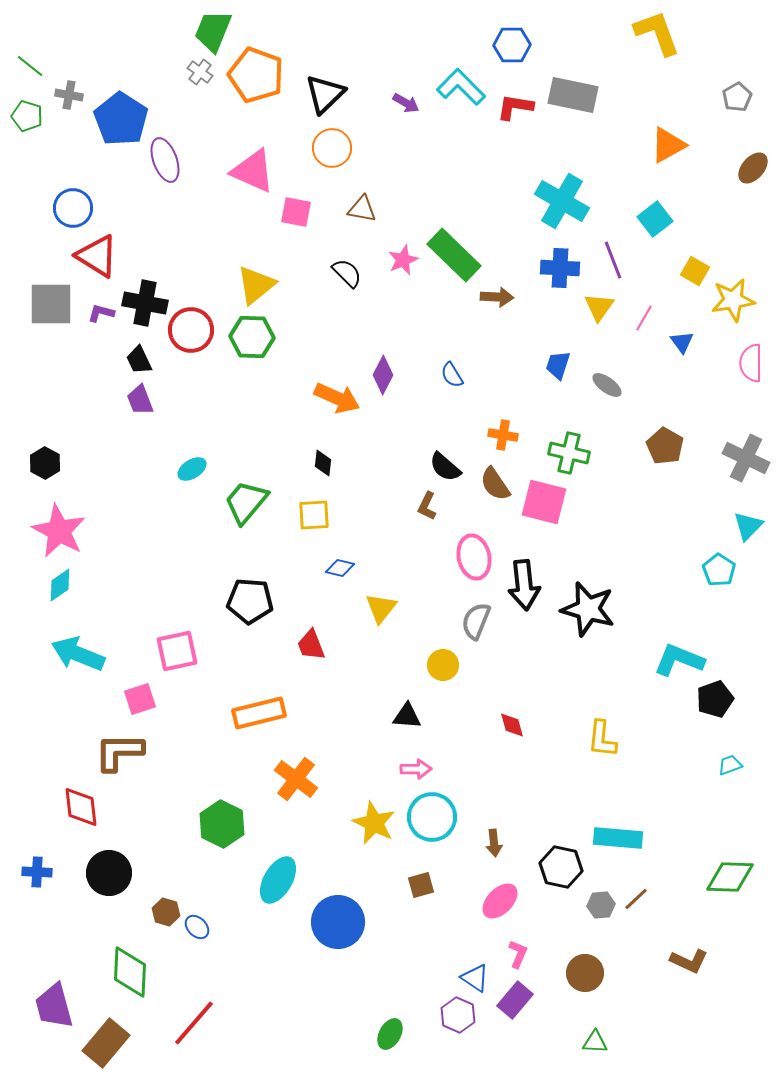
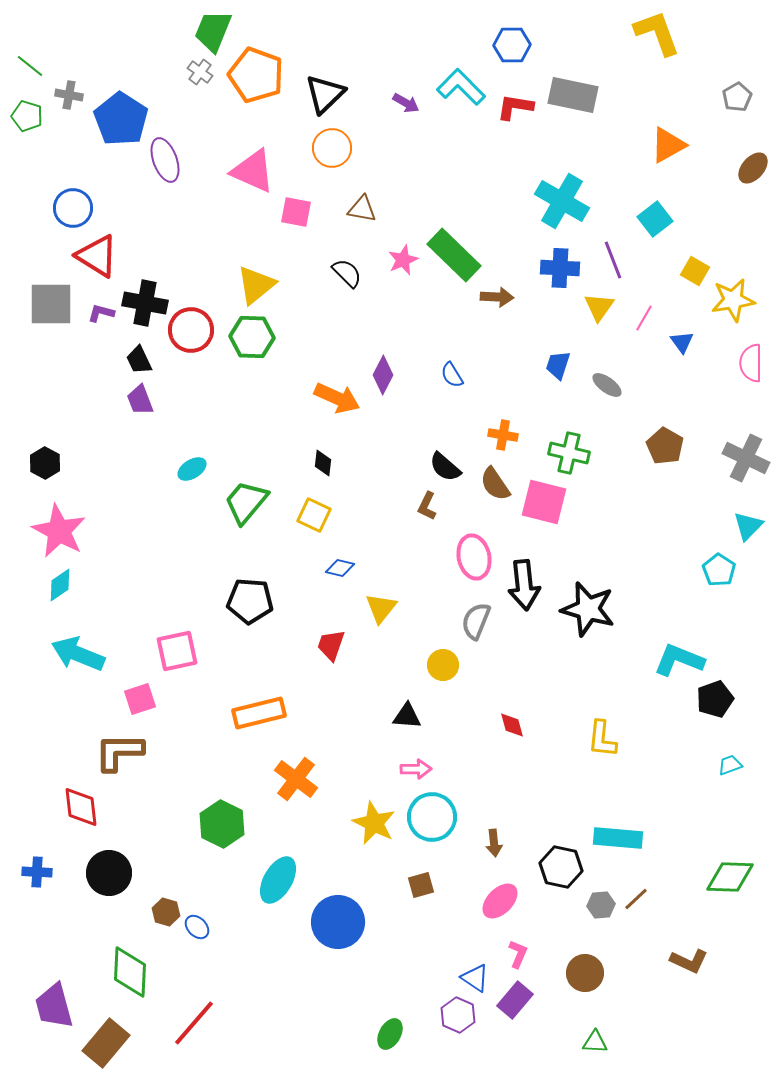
yellow square at (314, 515): rotated 28 degrees clockwise
red trapezoid at (311, 645): moved 20 px right; rotated 40 degrees clockwise
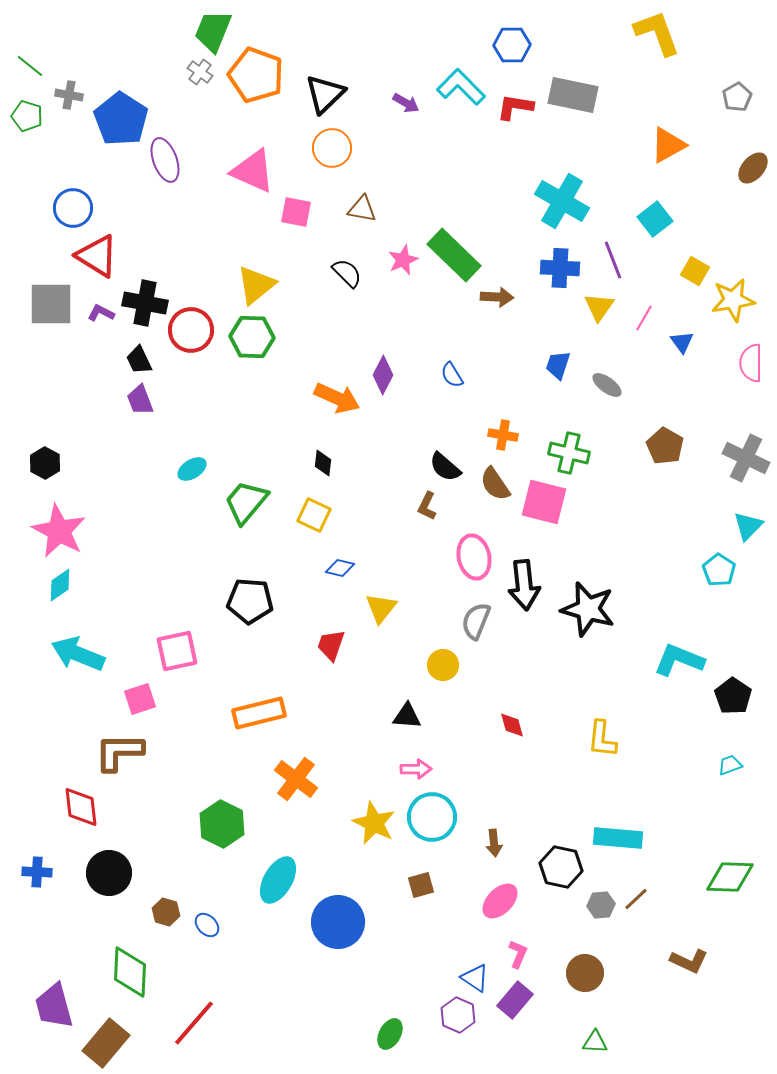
purple L-shape at (101, 313): rotated 12 degrees clockwise
black pentagon at (715, 699): moved 18 px right, 3 px up; rotated 18 degrees counterclockwise
blue ellipse at (197, 927): moved 10 px right, 2 px up
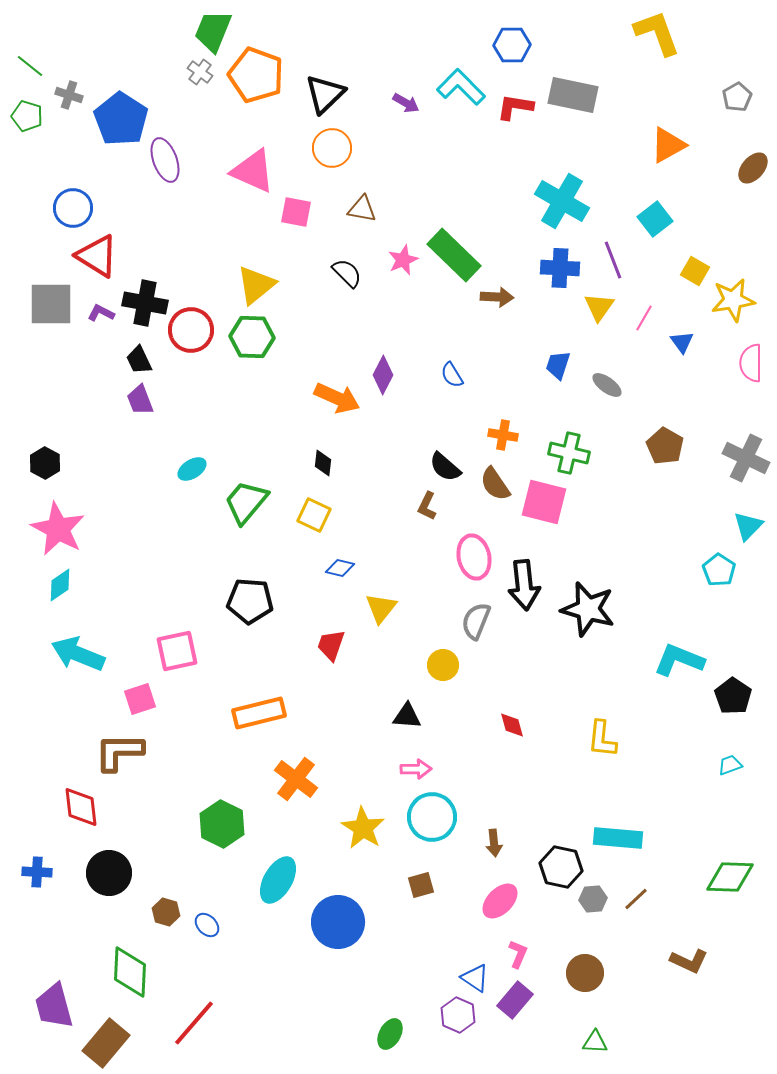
gray cross at (69, 95): rotated 8 degrees clockwise
pink star at (59, 531): moved 1 px left, 2 px up
yellow star at (374, 823): moved 11 px left, 5 px down; rotated 6 degrees clockwise
gray hexagon at (601, 905): moved 8 px left, 6 px up
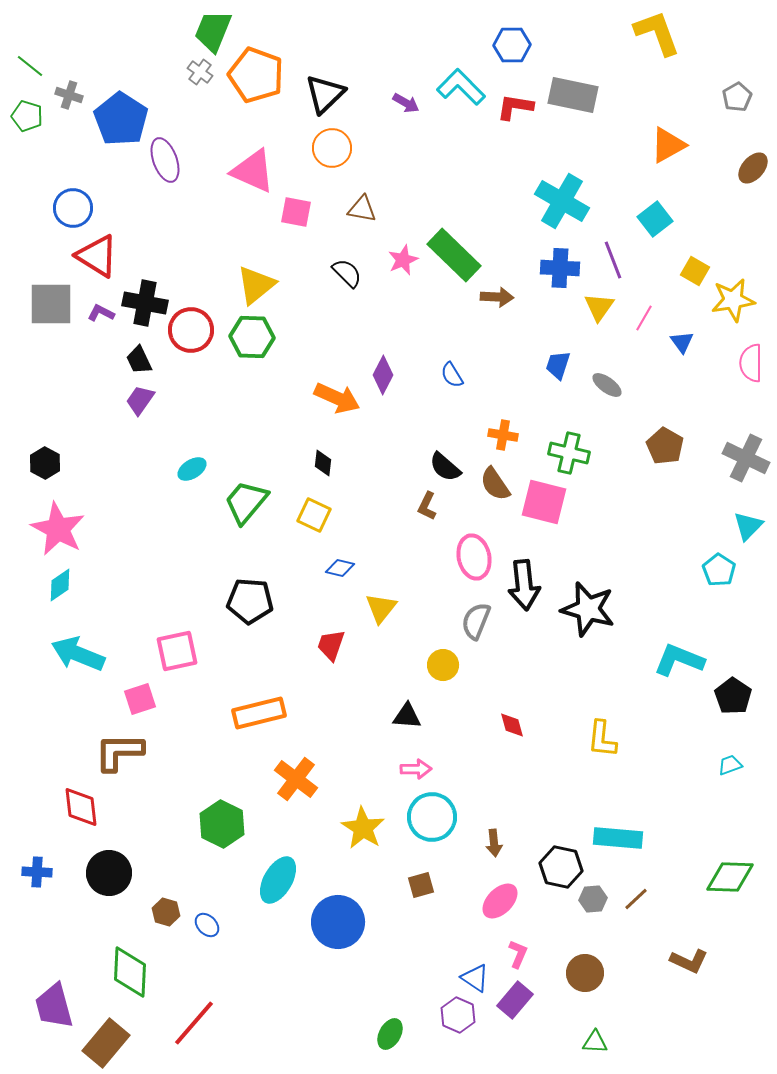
purple trapezoid at (140, 400): rotated 56 degrees clockwise
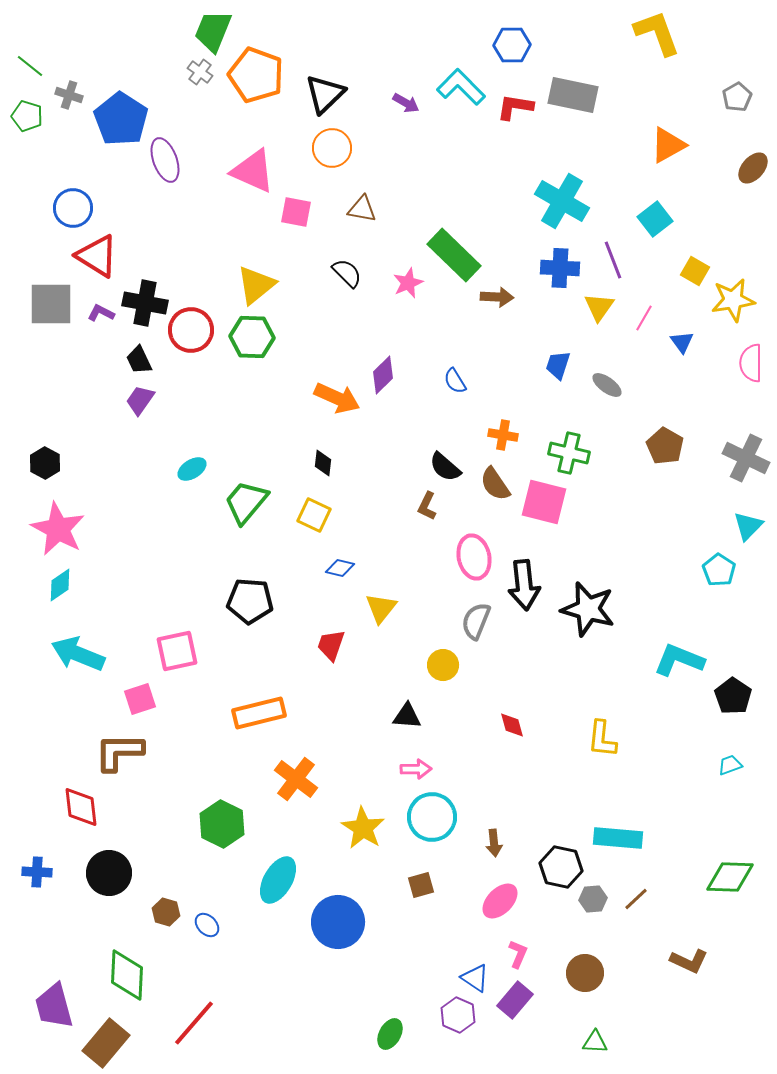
pink star at (403, 260): moved 5 px right, 23 px down
purple diamond at (383, 375): rotated 18 degrees clockwise
blue semicircle at (452, 375): moved 3 px right, 6 px down
green diamond at (130, 972): moved 3 px left, 3 px down
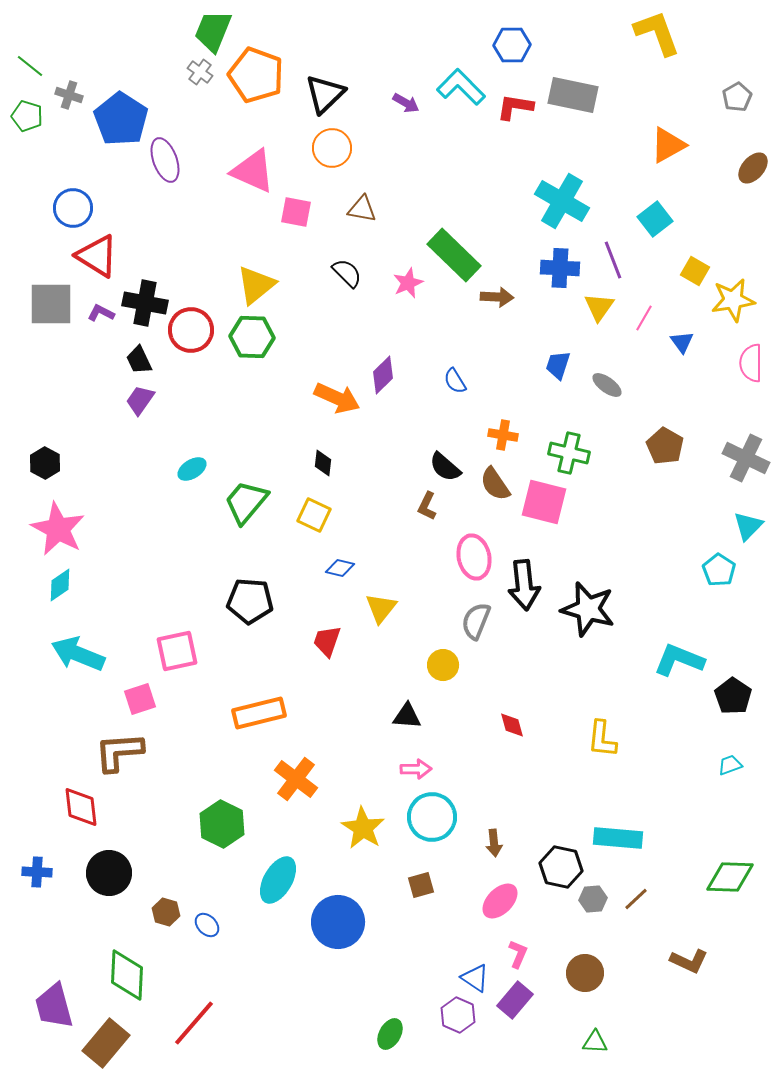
red trapezoid at (331, 645): moved 4 px left, 4 px up
brown L-shape at (119, 752): rotated 4 degrees counterclockwise
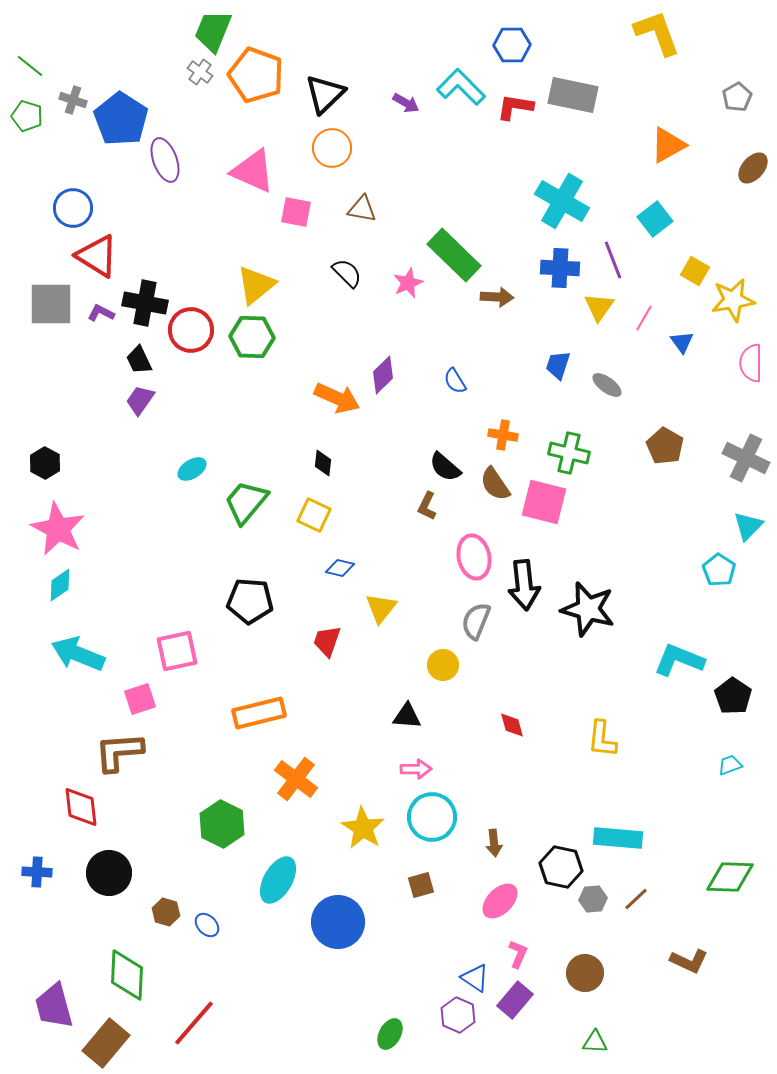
gray cross at (69, 95): moved 4 px right, 5 px down
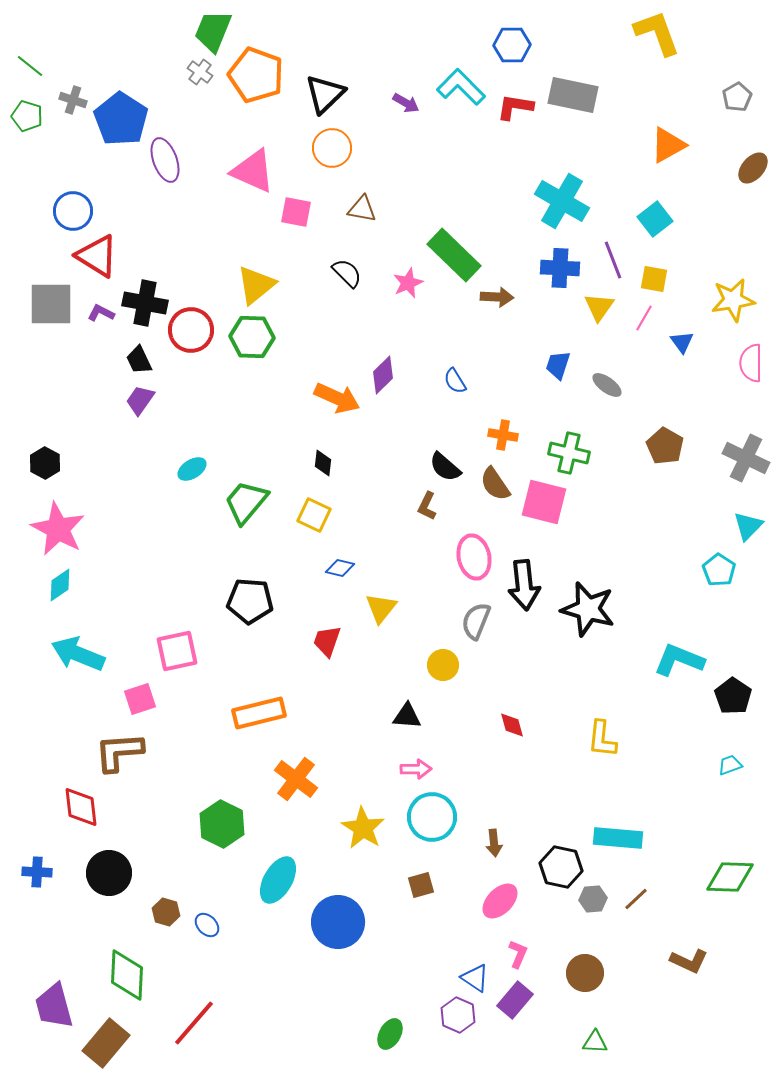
blue circle at (73, 208): moved 3 px down
yellow square at (695, 271): moved 41 px left, 8 px down; rotated 20 degrees counterclockwise
